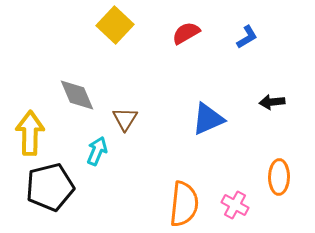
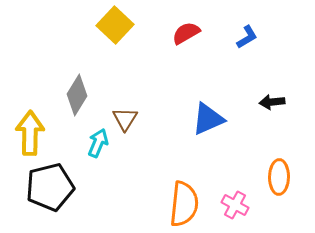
gray diamond: rotated 54 degrees clockwise
cyan arrow: moved 1 px right, 8 px up
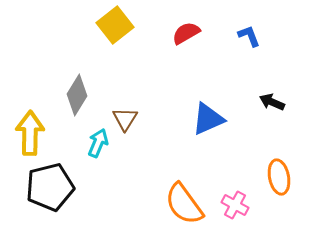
yellow square: rotated 9 degrees clockwise
blue L-shape: moved 2 px right, 1 px up; rotated 80 degrees counterclockwise
black arrow: rotated 30 degrees clockwise
orange ellipse: rotated 12 degrees counterclockwise
orange semicircle: rotated 138 degrees clockwise
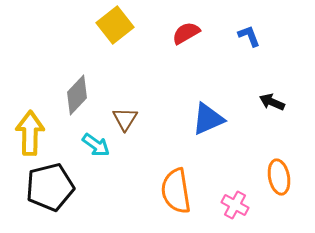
gray diamond: rotated 12 degrees clockwise
cyan arrow: moved 2 px left, 2 px down; rotated 104 degrees clockwise
orange semicircle: moved 8 px left, 13 px up; rotated 27 degrees clockwise
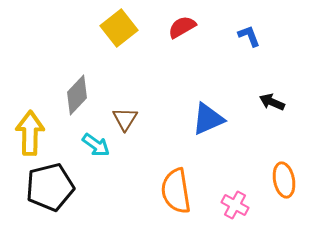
yellow square: moved 4 px right, 3 px down
red semicircle: moved 4 px left, 6 px up
orange ellipse: moved 5 px right, 3 px down
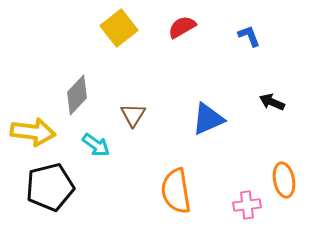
brown triangle: moved 8 px right, 4 px up
yellow arrow: moved 3 px right, 1 px up; rotated 96 degrees clockwise
pink cross: moved 12 px right; rotated 36 degrees counterclockwise
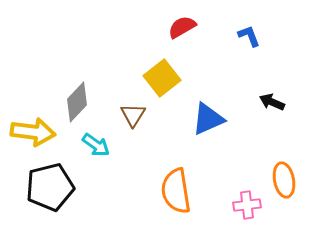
yellow square: moved 43 px right, 50 px down
gray diamond: moved 7 px down
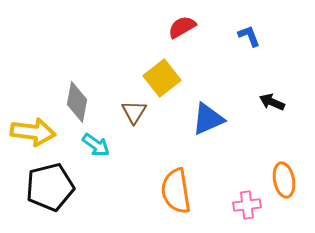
gray diamond: rotated 33 degrees counterclockwise
brown triangle: moved 1 px right, 3 px up
